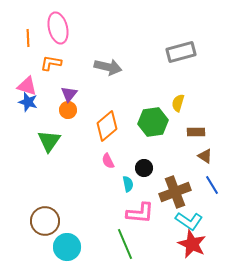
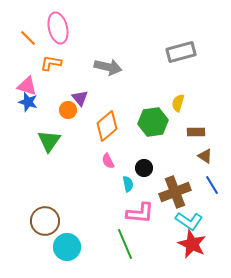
orange line: rotated 42 degrees counterclockwise
purple triangle: moved 11 px right, 4 px down; rotated 18 degrees counterclockwise
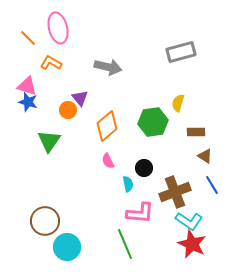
orange L-shape: rotated 20 degrees clockwise
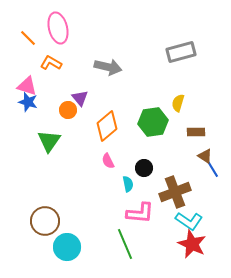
blue line: moved 17 px up
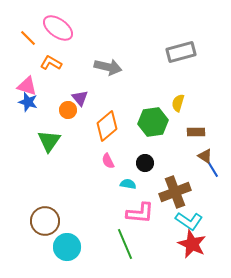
pink ellipse: rotated 40 degrees counterclockwise
black circle: moved 1 px right, 5 px up
cyan semicircle: rotated 70 degrees counterclockwise
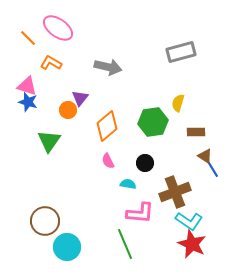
purple triangle: rotated 18 degrees clockwise
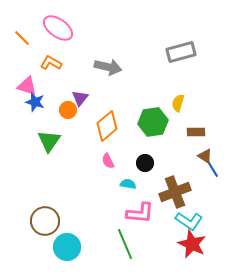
orange line: moved 6 px left
blue star: moved 7 px right
